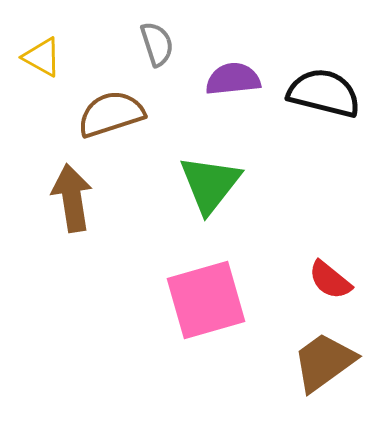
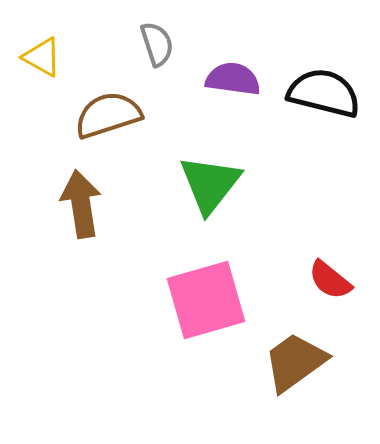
purple semicircle: rotated 14 degrees clockwise
brown semicircle: moved 3 px left, 1 px down
brown arrow: moved 9 px right, 6 px down
brown trapezoid: moved 29 px left
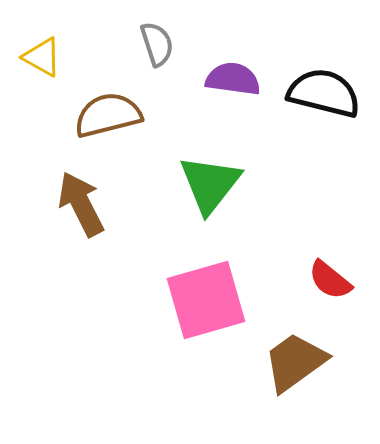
brown semicircle: rotated 4 degrees clockwise
brown arrow: rotated 18 degrees counterclockwise
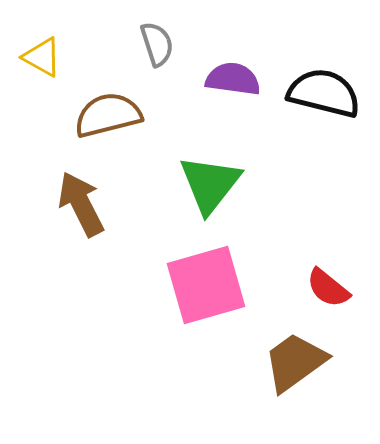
red semicircle: moved 2 px left, 8 px down
pink square: moved 15 px up
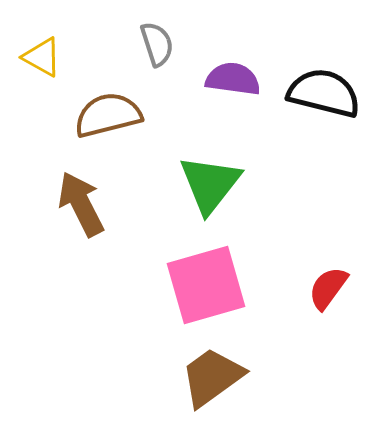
red semicircle: rotated 87 degrees clockwise
brown trapezoid: moved 83 px left, 15 px down
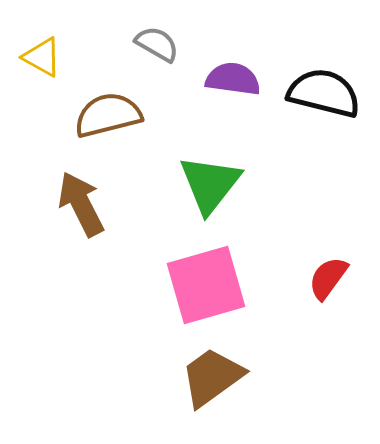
gray semicircle: rotated 42 degrees counterclockwise
red semicircle: moved 10 px up
